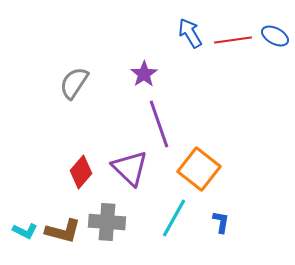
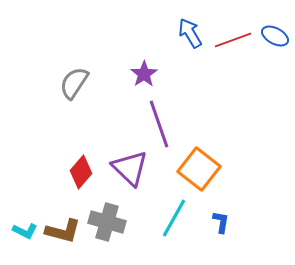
red line: rotated 12 degrees counterclockwise
gray cross: rotated 12 degrees clockwise
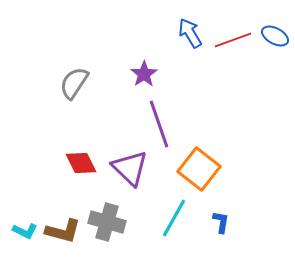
red diamond: moved 9 px up; rotated 68 degrees counterclockwise
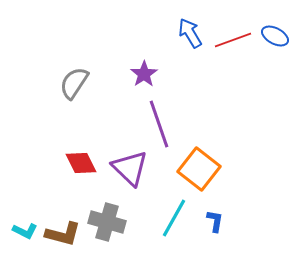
blue L-shape: moved 6 px left, 1 px up
brown L-shape: moved 3 px down
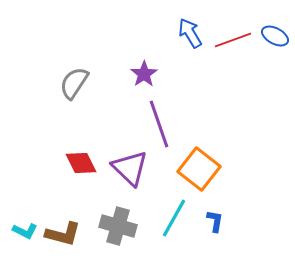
gray cross: moved 11 px right, 4 px down
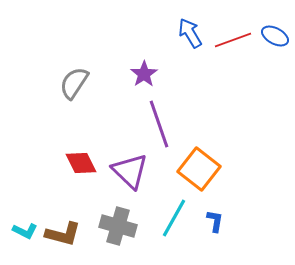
purple triangle: moved 3 px down
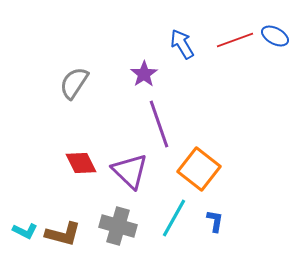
blue arrow: moved 8 px left, 11 px down
red line: moved 2 px right
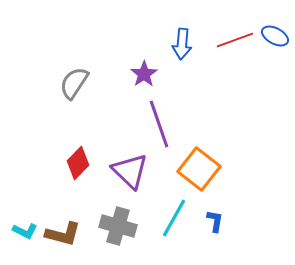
blue arrow: rotated 144 degrees counterclockwise
red diamond: moved 3 px left; rotated 72 degrees clockwise
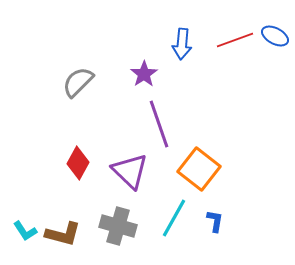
gray semicircle: moved 4 px right, 1 px up; rotated 12 degrees clockwise
red diamond: rotated 16 degrees counterclockwise
cyan L-shape: rotated 30 degrees clockwise
